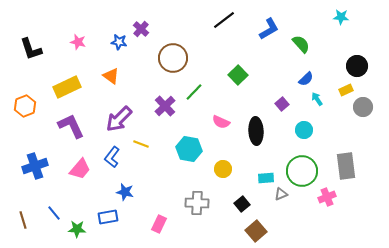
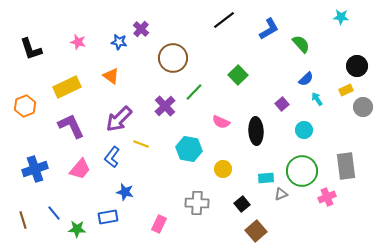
blue cross at (35, 166): moved 3 px down
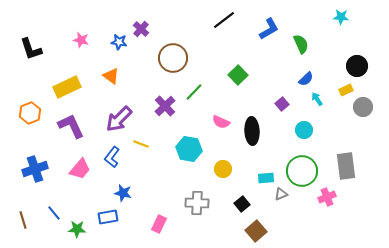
pink star at (78, 42): moved 3 px right, 2 px up
green semicircle at (301, 44): rotated 18 degrees clockwise
orange hexagon at (25, 106): moved 5 px right, 7 px down
black ellipse at (256, 131): moved 4 px left
blue star at (125, 192): moved 2 px left, 1 px down
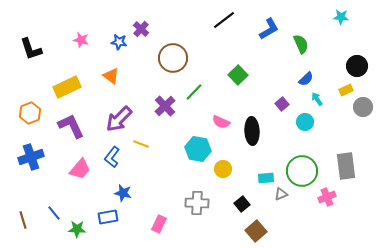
cyan circle at (304, 130): moved 1 px right, 8 px up
cyan hexagon at (189, 149): moved 9 px right
blue cross at (35, 169): moved 4 px left, 12 px up
